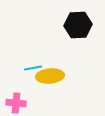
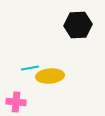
cyan line: moved 3 px left
pink cross: moved 1 px up
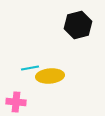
black hexagon: rotated 12 degrees counterclockwise
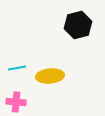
cyan line: moved 13 px left
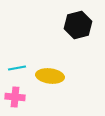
yellow ellipse: rotated 12 degrees clockwise
pink cross: moved 1 px left, 5 px up
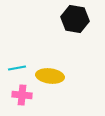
black hexagon: moved 3 px left, 6 px up; rotated 24 degrees clockwise
pink cross: moved 7 px right, 2 px up
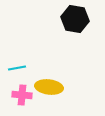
yellow ellipse: moved 1 px left, 11 px down
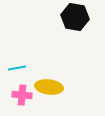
black hexagon: moved 2 px up
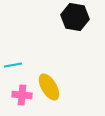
cyan line: moved 4 px left, 3 px up
yellow ellipse: rotated 52 degrees clockwise
